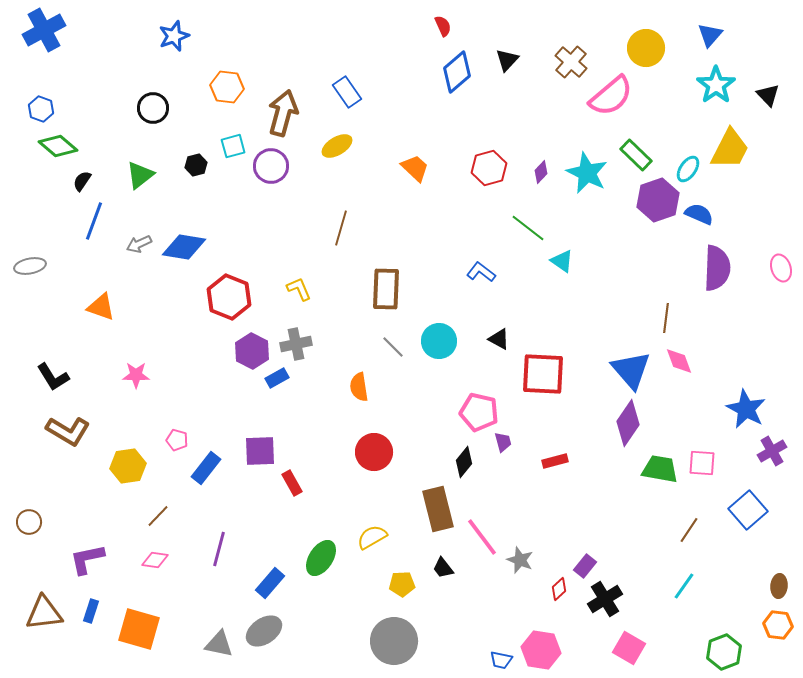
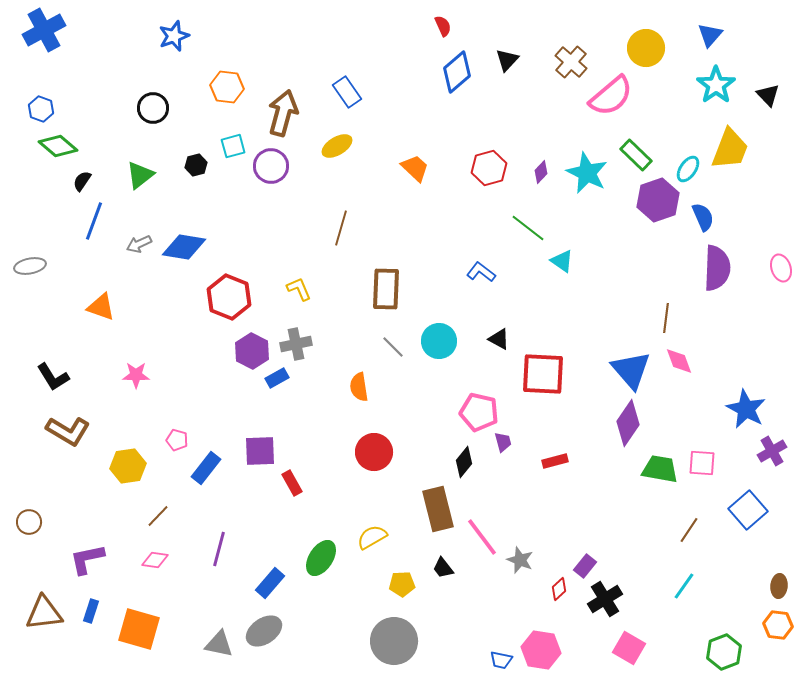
yellow trapezoid at (730, 149): rotated 6 degrees counterclockwise
blue semicircle at (699, 214): moved 4 px right, 3 px down; rotated 44 degrees clockwise
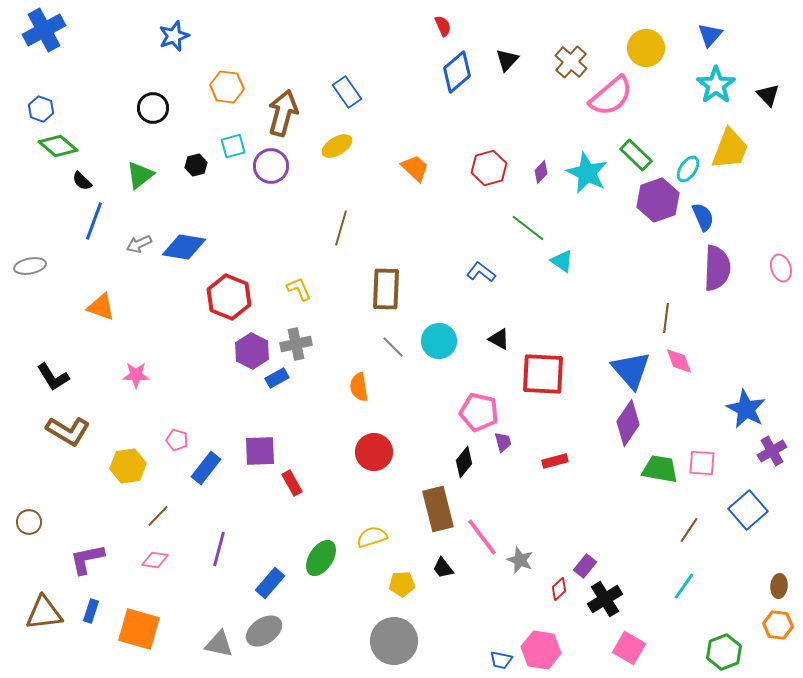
black semicircle at (82, 181): rotated 80 degrees counterclockwise
yellow semicircle at (372, 537): rotated 12 degrees clockwise
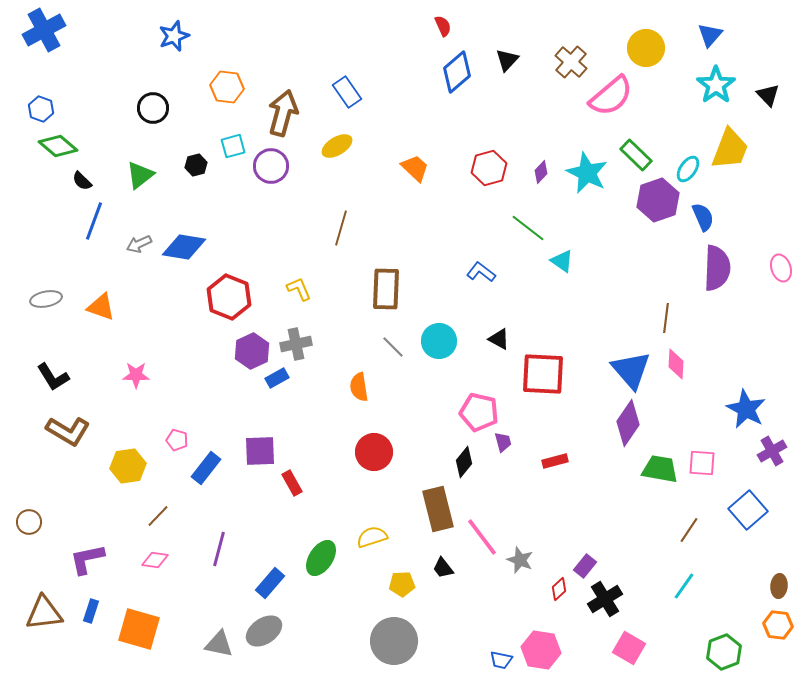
gray ellipse at (30, 266): moved 16 px right, 33 px down
purple hexagon at (252, 351): rotated 8 degrees clockwise
pink diamond at (679, 361): moved 3 px left, 3 px down; rotated 24 degrees clockwise
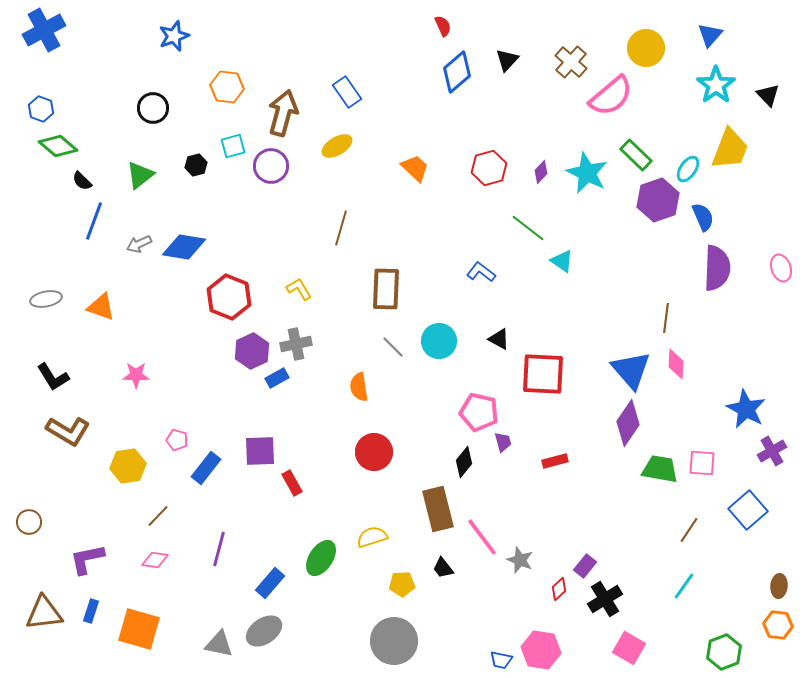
yellow L-shape at (299, 289): rotated 8 degrees counterclockwise
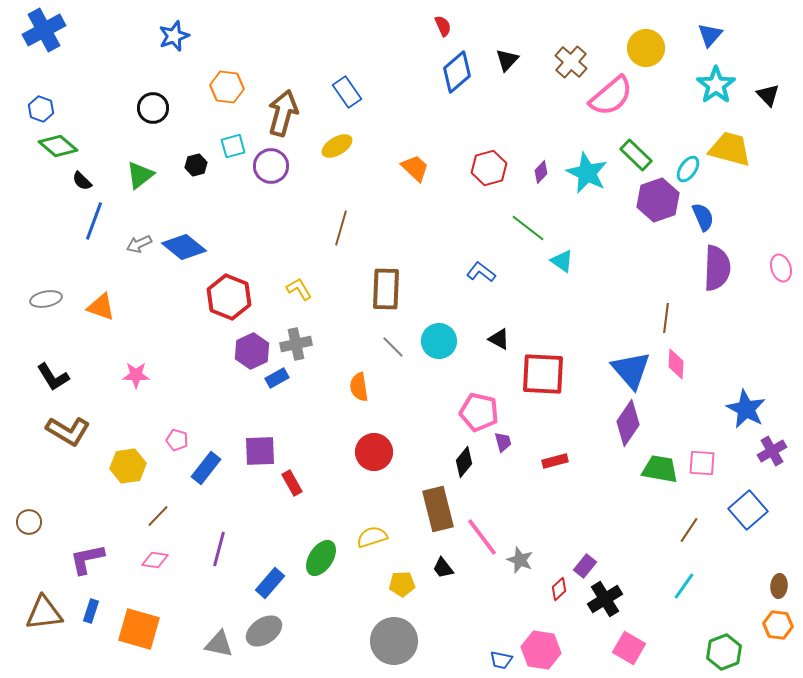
yellow trapezoid at (730, 149): rotated 96 degrees counterclockwise
blue diamond at (184, 247): rotated 30 degrees clockwise
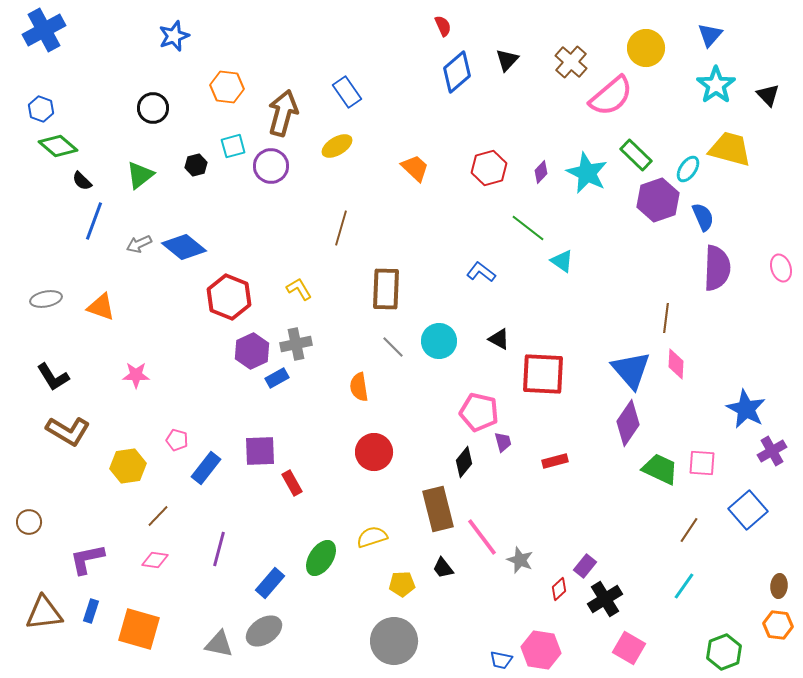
green trapezoid at (660, 469): rotated 15 degrees clockwise
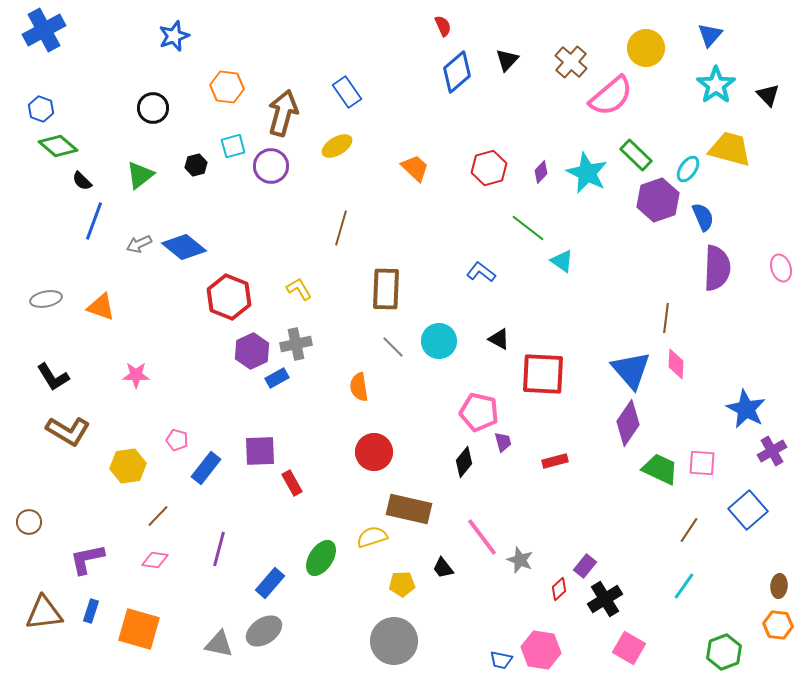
brown rectangle at (438, 509): moved 29 px left; rotated 63 degrees counterclockwise
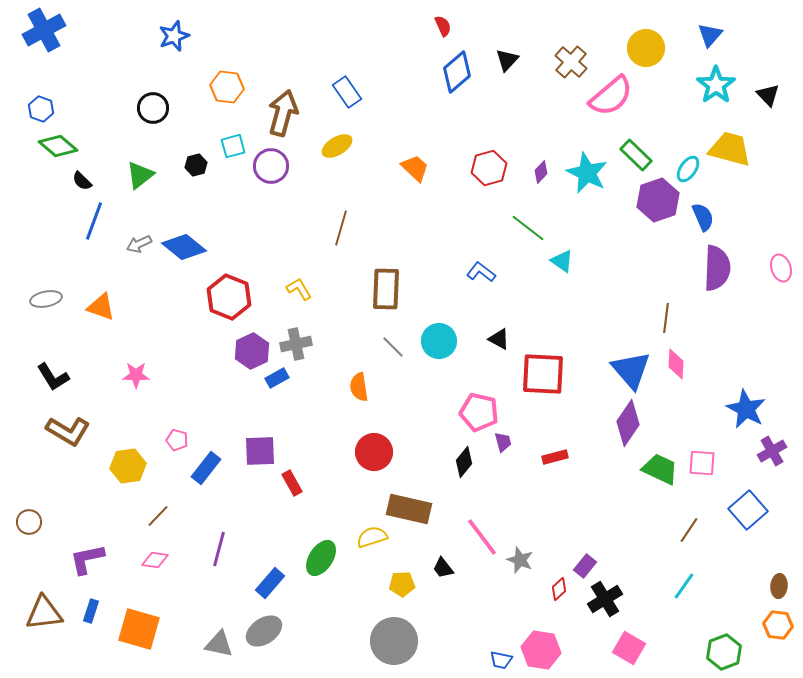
red rectangle at (555, 461): moved 4 px up
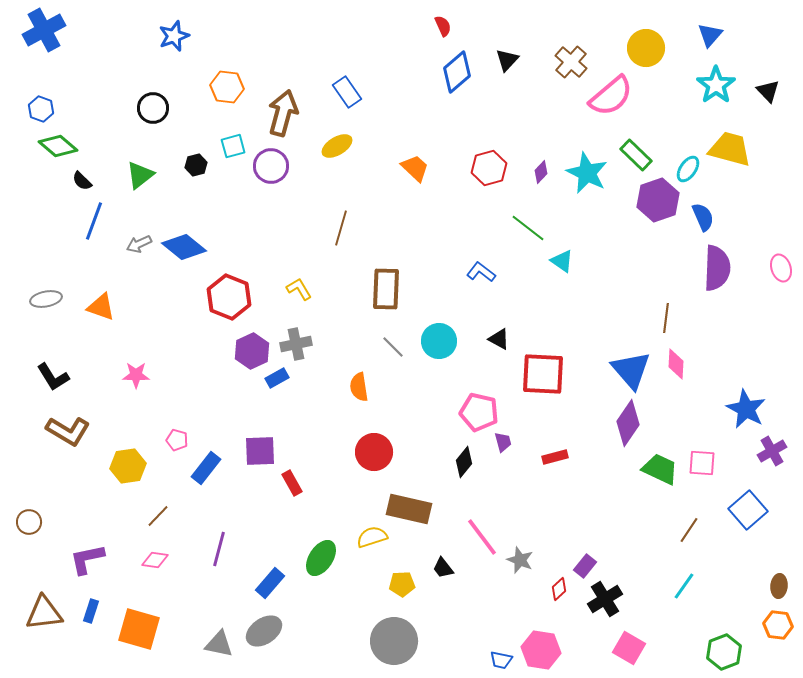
black triangle at (768, 95): moved 4 px up
